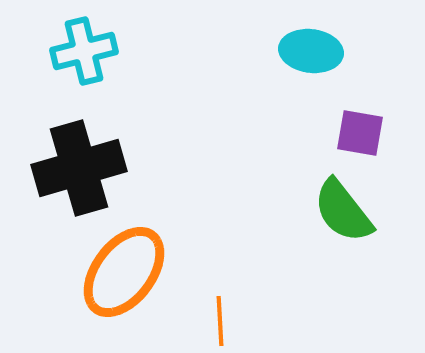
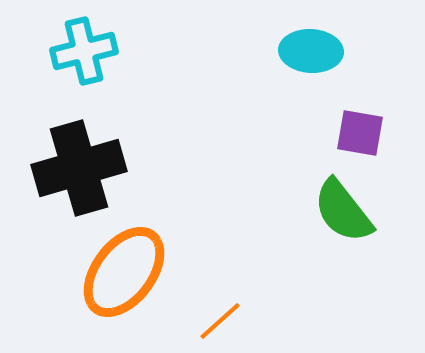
cyan ellipse: rotated 4 degrees counterclockwise
orange line: rotated 51 degrees clockwise
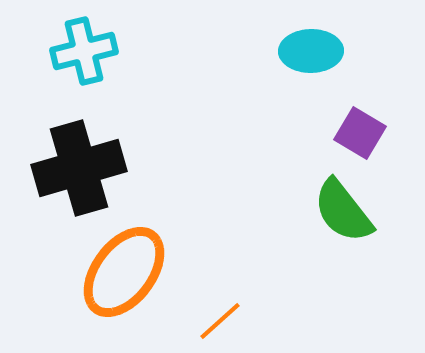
cyan ellipse: rotated 4 degrees counterclockwise
purple square: rotated 21 degrees clockwise
